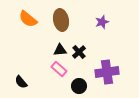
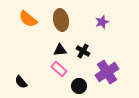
black cross: moved 4 px right, 1 px up; rotated 16 degrees counterclockwise
purple cross: rotated 25 degrees counterclockwise
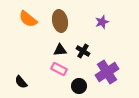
brown ellipse: moved 1 px left, 1 px down
pink rectangle: rotated 14 degrees counterclockwise
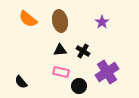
purple star: rotated 16 degrees counterclockwise
pink rectangle: moved 2 px right, 3 px down; rotated 14 degrees counterclockwise
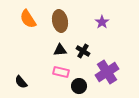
orange semicircle: rotated 18 degrees clockwise
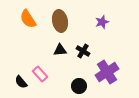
purple star: rotated 16 degrees clockwise
pink rectangle: moved 21 px left, 2 px down; rotated 35 degrees clockwise
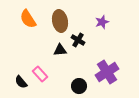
black cross: moved 5 px left, 11 px up
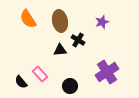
black circle: moved 9 px left
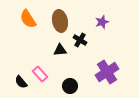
black cross: moved 2 px right
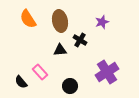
pink rectangle: moved 2 px up
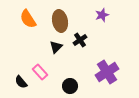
purple star: moved 7 px up
black cross: rotated 24 degrees clockwise
black triangle: moved 4 px left, 3 px up; rotated 40 degrees counterclockwise
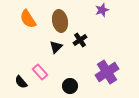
purple star: moved 5 px up
